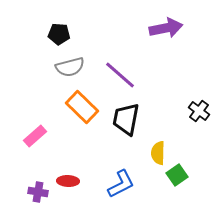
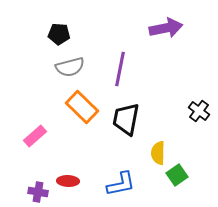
purple line: moved 6 px up; rotated 60 degrees clockwise
blue L-shape: rotated 16 degrees clockwise
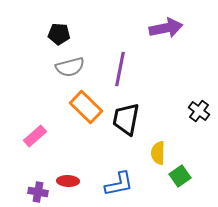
orange rectangle: moved 4 px right
green square: moved 3 px right, 1 px down
blue L-shape: moved 2 px left
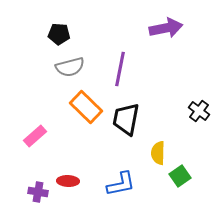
blue L-shape: moved 2 px right
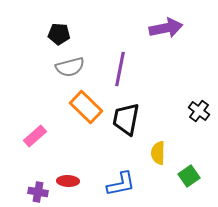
green square: moved 9 px right
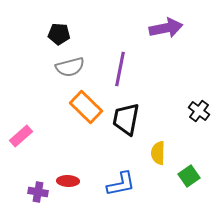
pink rectangle: moved 14 px left
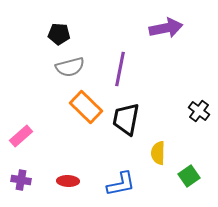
purple cross: moved 17 px left, 12 px up
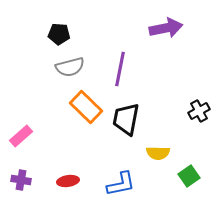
black cross: rotated 25 degrees clockwise
yellow semicircle: rotated 90 degrees counterclockwise
red ellipse: rotated 10 degrees counterclockwise
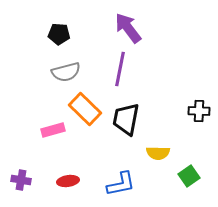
purple arrow: moved 38 px left; rotated 116 degrees counterclockwise
gray semicircle: moved 4 px left, 5 px down
orange rectangle: moved 1 px left, 2 px down
black cross: rotated 30 degrees clockwise
pink rectangle: moved 32 px right, 6 px up; rotated 25 degrees clockwise
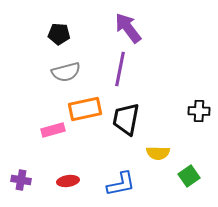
orange rectangle: rotated 56 degrees counterclockwise
